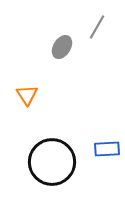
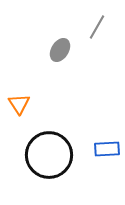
gray ellipse: moved 2 px left, 3 px down
orange triangle: moved 8 px left, 9 px down
black circle: moved 3 px left, 7 px up
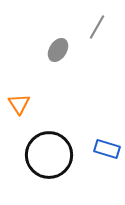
gray ellipse: moved 2 px left
blue rectangle: rotated 20 degrees clockwise
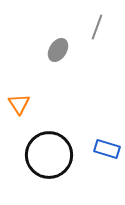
gray line: rotated 10 degrees counterclockwise
